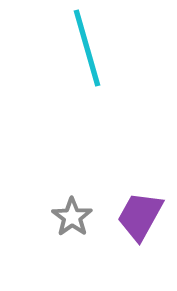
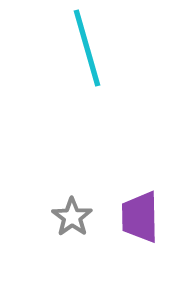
purple trapezoid: moved 1 px down; rotated 30 degrees counterclockwise
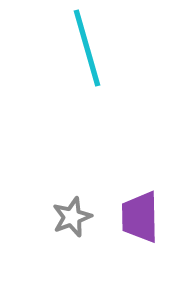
gray star: rotated 15 degrees clockwise
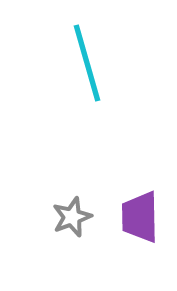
cyan line: moved 15 px down
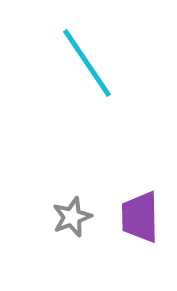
cyan line: rotated 18 degrees counterclockwise
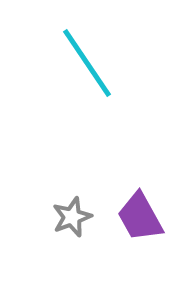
purple trapezoid: rotated 28 degrees counterclockwise
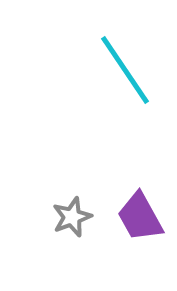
cyan line: moved 38 px right, 7 px down
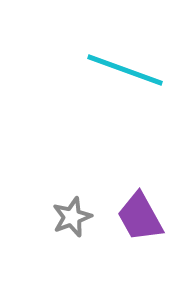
cyan line: rotated 36 degrees counterclockwise
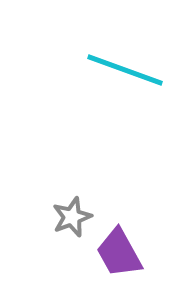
purple trapezoid: moved 21 px left, 36 px down
